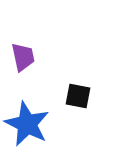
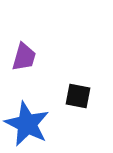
purple trapezoid: moved 1 px right; rotated 28 degrees clockwise
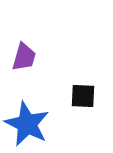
black square: moved 5 px right; rotated 8 degrees counterclockwise
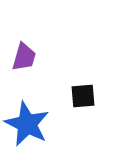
black square: rotated 8 degrees counterclockwise
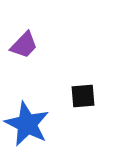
purple trapezoid: moved 12 px up; rotated 28 degrees clockwise
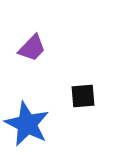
purple trapezoid: moved 8 px right, 3 px down
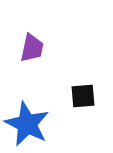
purple trapezoid: rotated 32 degrees counterclockwise
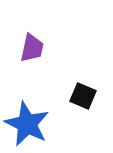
black square: rotated 28 degrees clockwise
